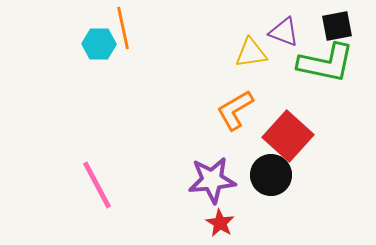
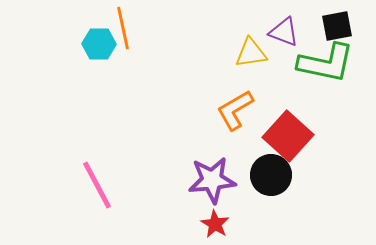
red star: moved 5 px left, 1 px down
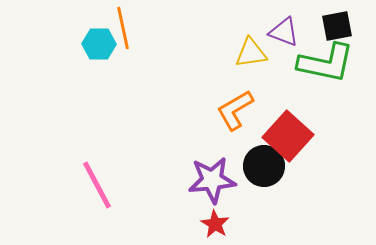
black circle: moved 7 px left, 9 px up
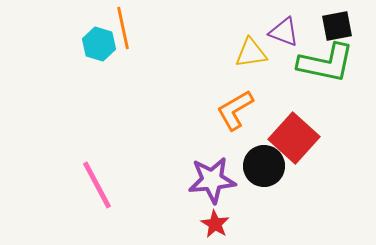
cyan hexagon: rotated 16 degrees clockwise
red square: moved 6 px right, 2 px down
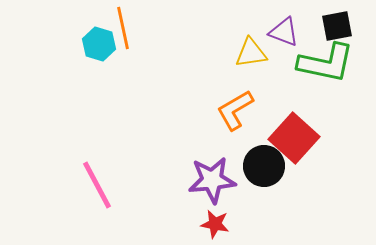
red star: rotated 20 degrees counterclockwise
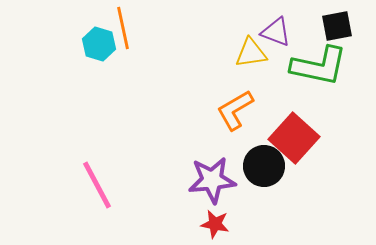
purple triangle: moved 8 px left
green L-shape: moved 7 px left, 3 px down
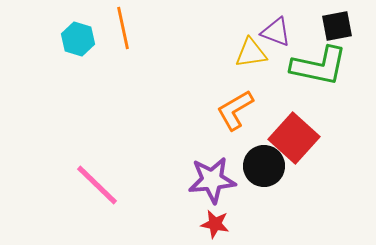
cyan hexagon: moved 21 px left, 5 px up
pink line: rotated 18 degrees counterclockwise
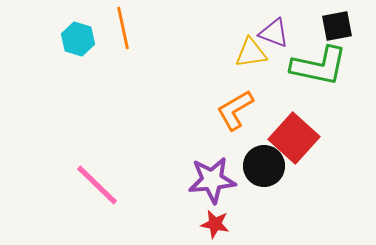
purple triangle: moved 2 px left, 1 px down
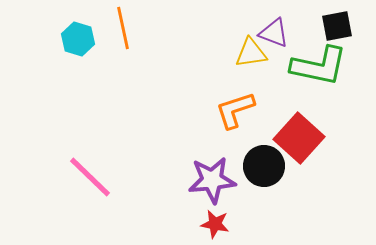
orange L-shape: rotated 12 degrees clockwise
red square: moved 5 px right
pink line: moved 7 px left, 8 px up
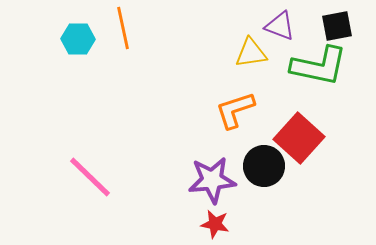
purple triangle: moved 6 px right, 7 px up
cyan hexagon: rotated 16 degrees counterclockwise
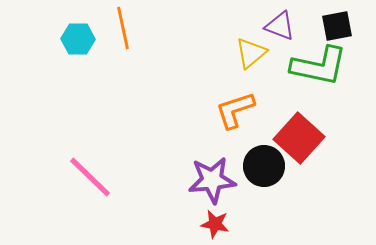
yellow triangle: rotated 32 degrees counterclockwise
